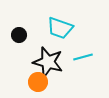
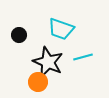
cyan trapezoid: moved 1 px right, 1 px down
black star: rotated 8 degrees clockwise
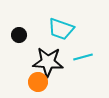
black star: rotated 20 degrees counterclockwise
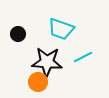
black circle: moved 1 px left, 1 px up
cyan line: rotated 12 degrees counterclockwise
black star: moved 1 px left
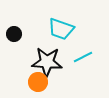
black circle: moved 4 px left
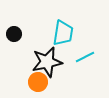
cyan trapezoid: moved 2 px right, 4 px down; rotated 100 degrees counterclockwise
cyan line: moved 2 px right
black star: rotated 16 degrees counterclockwise
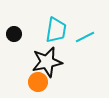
cyan trapezoid: moved 7 px left, 3 px up
cyan line: moved 20 px up
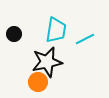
cyan line: moved 2 px down
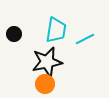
orange circle: moved 7 px right, 2 px down
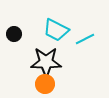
cyan trapezoid: rotated 108 degrees clockwise
black star: moved 1 px left; rotated 12 degrees clockwise
